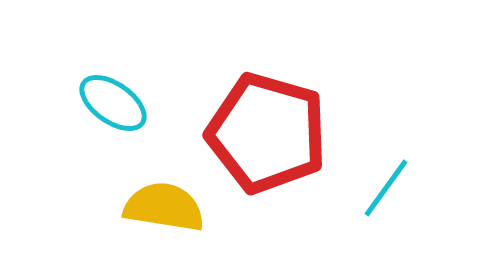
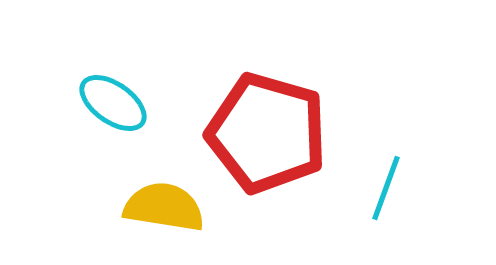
cyan line: rotated 16 degrees counterclockwise
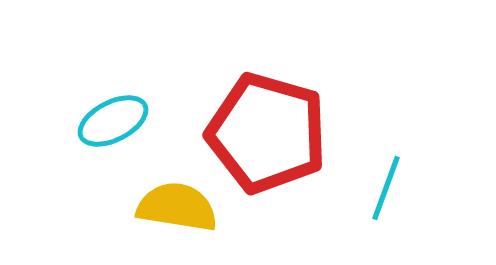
cyan ellipse: moved 18 px down; rotated 62 degrees counterclockwise
yellow semicircle: moved 13 px right
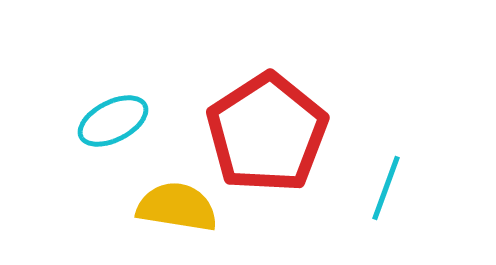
red pentagon: rotated 23 degrees clockwise
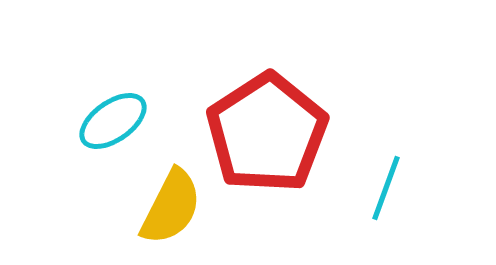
cyan ellipse: rotated 8 degrees counterclockwise
yellow semicircle: moved 6 px left; rotated 108 degrees clockwise
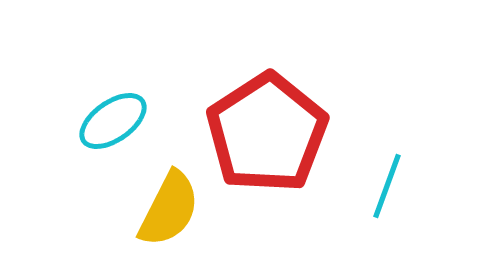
cyan line: moved 1 px right, 2 px up
yellow semicircle: moved 2 px left, 2 px down
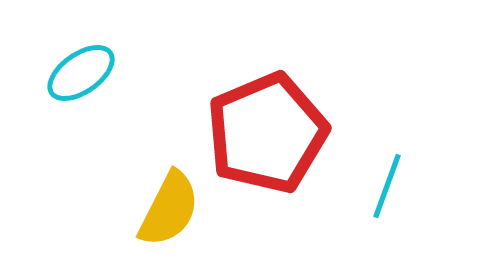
cyan ellipse: moved 32 px left, 48 px up
red pentagon: rotated 10 degrees clockwise
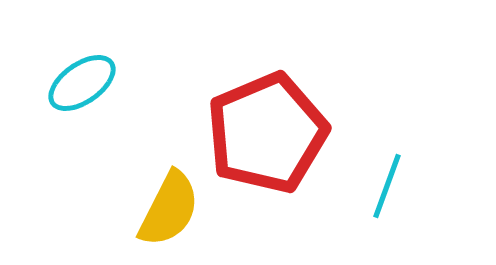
cyan ellipse: moved 1 px right, 10 px down
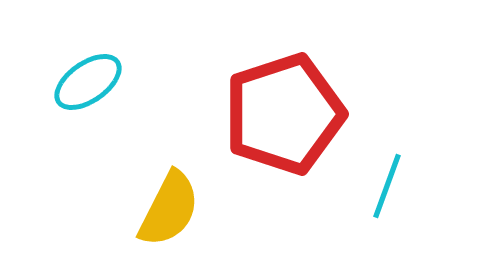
cyan ellipse: moved 6 px right, 1 px up
red pentagon: moved 17 px right, 19 px up; rotated 5 degrees clockwise
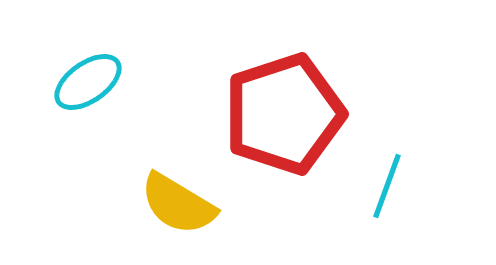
yellow semicircle: moved 9 px right, 5 px up; rotated 94 degrees clockwise
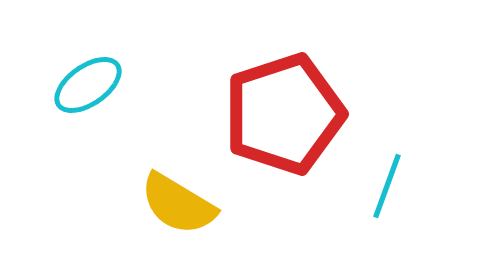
cyan ellipse: moved 3 px down
